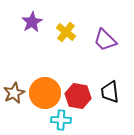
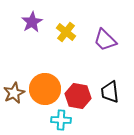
orange circle: moved 4 px up
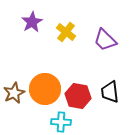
cyan cross: moved 2 px down
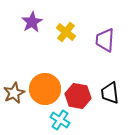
purple trapezoid: rotated 50 degrees clockwise
black trapezoid: moved 1 px down
cyan cross: moved 1 px left, 2 px up; rotated 30 degrees clockwise
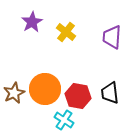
purple trapezoid: moved 7 px right, 3 px up
cyan cross: moved 4 px right
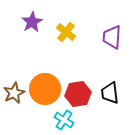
red hexagon: moved 2 px up; rotated 20 degrees counterclockwise
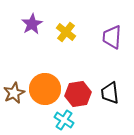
purple star: moved 2 px down
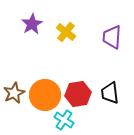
orange circle: moved 6 px down
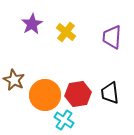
brown star: moved 13 px up; rotated 20 degrees counterclockwise
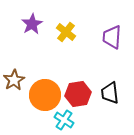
brown star: rotated 15 degrees clockwise
